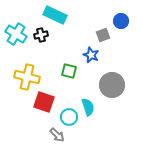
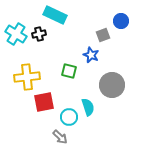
black cross: moved 2 px left, 1 px up
yellow cross: rotated 20 degrees counterclockwise
red square: rotated 30 degrees counterclockwise
gray arrow: moved 3 px right, 2 px down
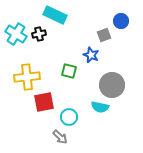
gray square: moved 1 px right
cyan semicircle: moved 12 px right; rotated 120 degrees clockwise
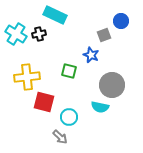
red square: rotated 25 degrees clockwise
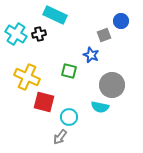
yellow cross: rotated 30 degrees clockwise
gray arrow: rotated 84 degrees clockwise
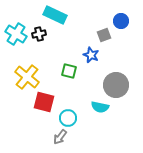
yellow cross: rotated 15 degrees clockwise
gray circle: moved 4 px right
cyan circle: moved 1 px left, 1 px down
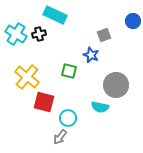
blue circle: moved 12 px right
